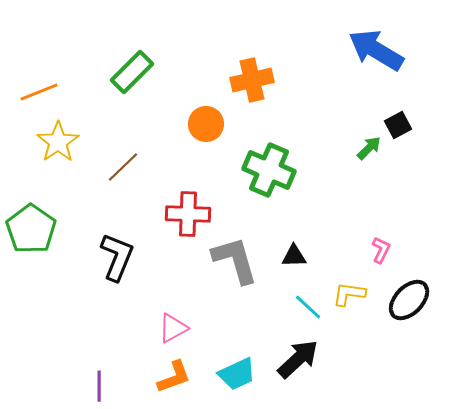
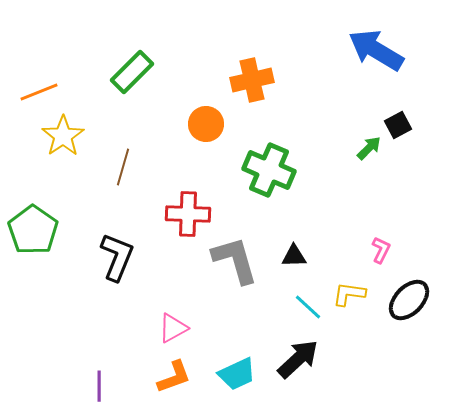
yellow star: moved 5 px right, 6 px up
brown line: rotated 30 degrees counterclockwise
green pentagon: moved 2 px right, 1 px down
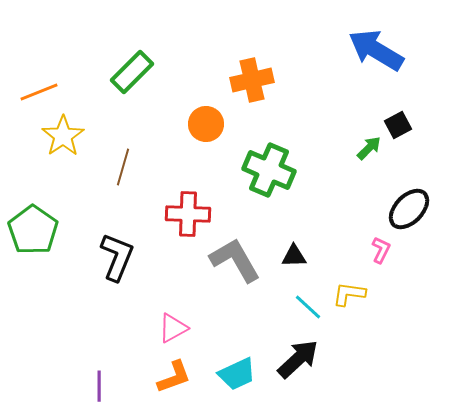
gray L-shape: rotated 14 degrees counterclockwise
black ellipse: moved 91 px up
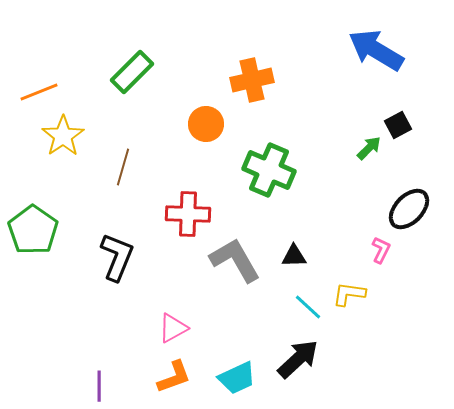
cyan trapezoid: moved 4 px down
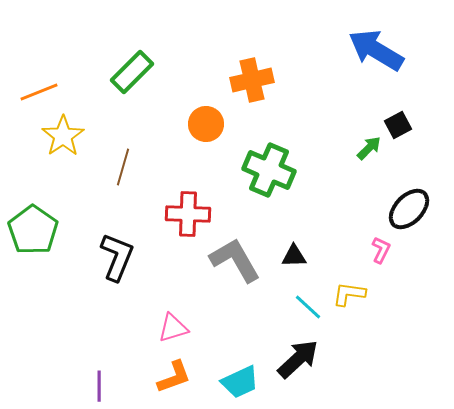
pink triangle: rotated 12 degrees clockwise
cyan trapezoid: moved 3 px right, 4 px down
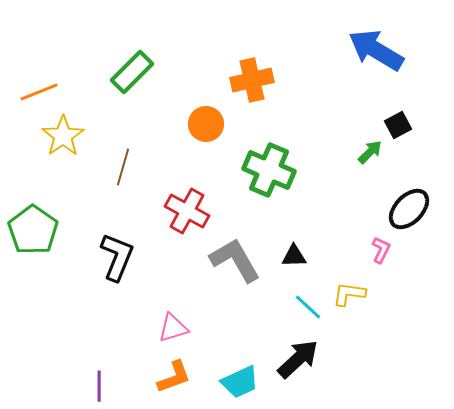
green arrow: moved 1 px right, 4 px down
red cross: moved 1 px left, 3 px up; rotated 27 degrees clockwise
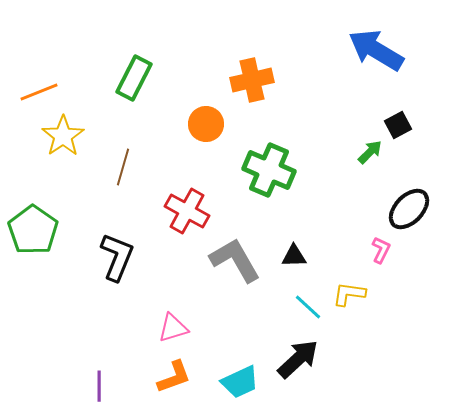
green rectangle: moved 2 px right, 6 px down; rotated 18 degrees counterclockwise
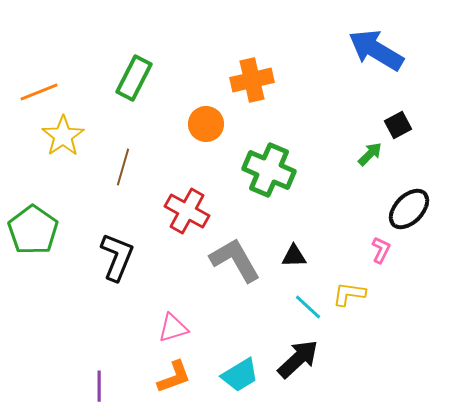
green arrow: moved 2 px down
cyan trapezoid: moved 7 px up; rotated 6 degrees counterclockwise
